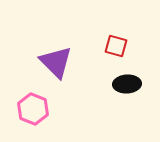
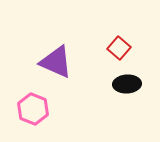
red square: moved 3 px right, 2 px down; rotated 25 degrees clockwise
purple triangle: rotated 21 degrees counterclockwise
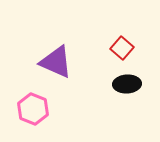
red square: moved 3 px right
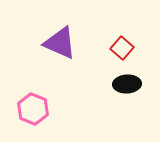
purple triangle: moved 4 px right, 19 px up
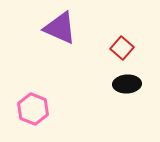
purple triangle: moved 15 px up
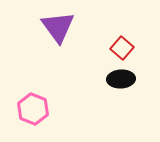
purple triangle: moved 2 px left, 1 px up; rotated 30 degrees clockwise
black ellipse: moved 6 px left, 5 px up
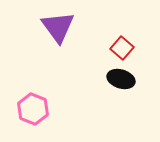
black ellipse: rotated 20 degrees clockwise
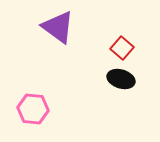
purple triangle: rotated 18 degrees counterclockwise
pink hexagon: rotated 16 degrees counterclockwise
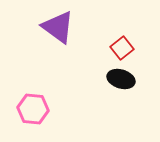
red square: rotated 10 degrees clockwise
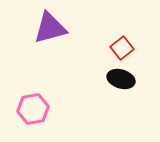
purple triangle: moved 8 px left, 1 px down; rotated 51 degrees counterclockwise
pink hexagon: rotated 16 degrees counterclockwise
